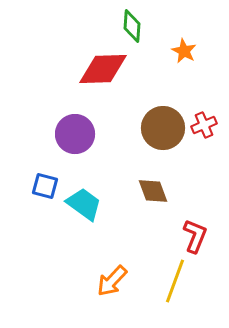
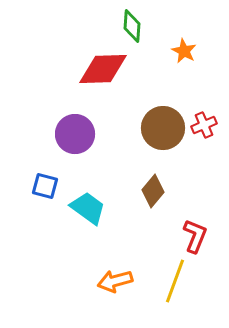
brown diamond: rotated 60 degrees clockwise
cyan trapezoid: moved 4 px right, 4 px down
orange arrow: moved 3 px right; rotated 32 degrees clockwise
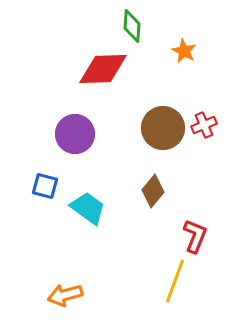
orange arrow: moved 50 px left, 14 px down
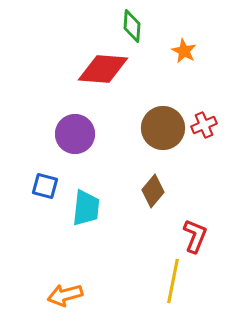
red diamond: rotated 6 degrees clockwise
cyan trapezoid: moved 2 px left; rotated 60 degrees clockwise
yellow line: moved 2 px left; rotated 9 degrees counterclockwise
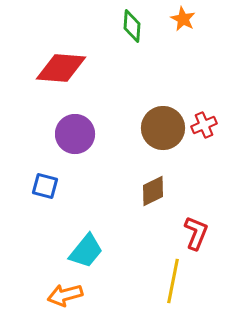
orange star: moved 1 px left, 32 px up
red diamond: moved 42 px left, 1 px up
brown diamond: rotated 24 degrees clockwise
cyan trapezoid: moved 43 px down; rotated 33 degrees clockwise
red L-shape: moved 1 px right, 3 px up
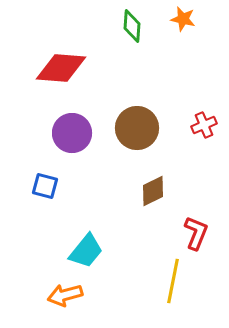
orange star: rotated 15 degrees counterclockwise
brown circle: moved 26 px left
purple circle: moved 3 px left, 1 px up
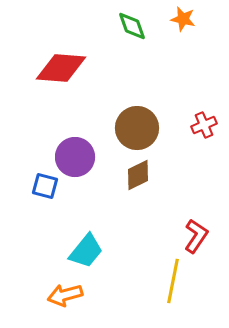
green diamond: rotated 24 degrees counterclockwise
purple circle: moved 3 px right, 24 px down
brown diamond: moved 15 px left, 16 px up
red L-shape: moved 3 px down; rotated 12 degrees clockwise
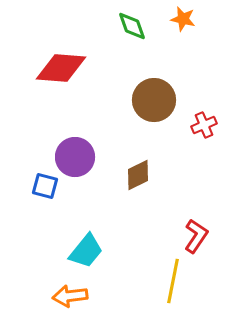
brown circle: moved 17 px right, 28 px up
orange arrow: moved 5 px right, 1 px down; rotated 8 degrees clockwise
